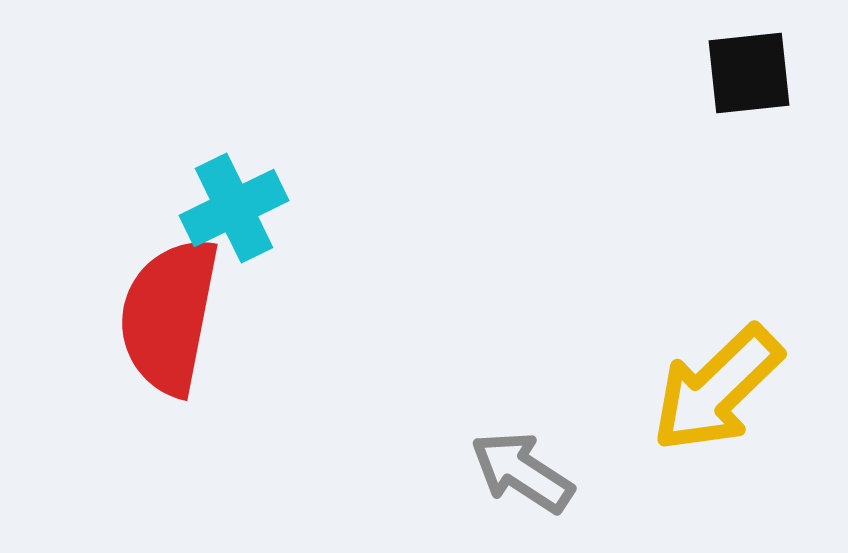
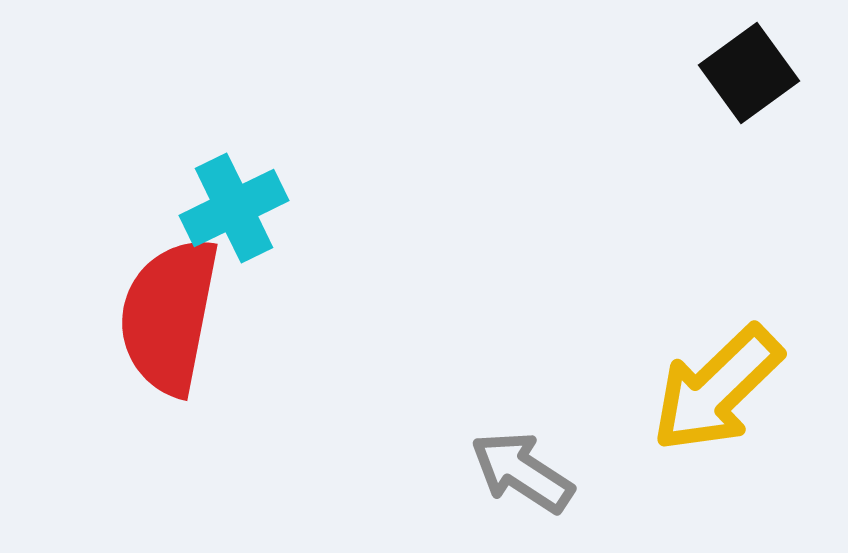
black square: rotated 30 degrees counterclockwise
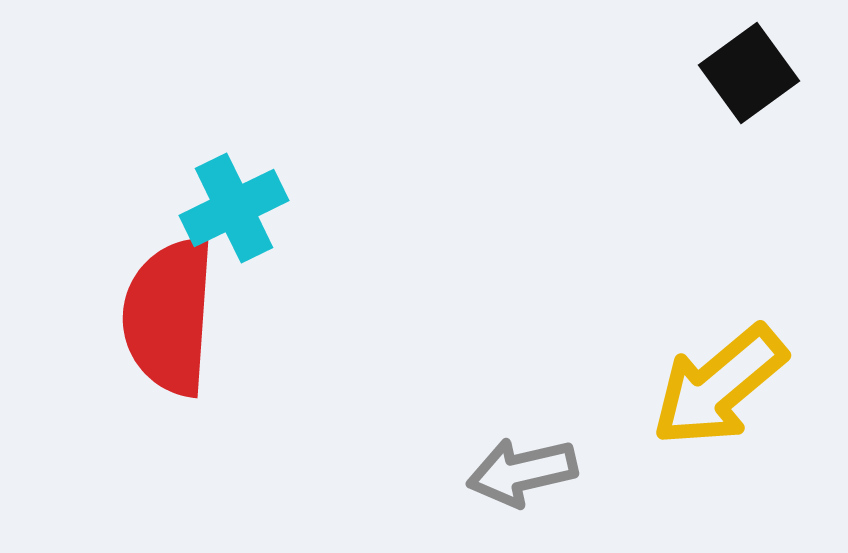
red semicircle: rotated 7 degrees counterclockwise
yellow arrow: moved 2 px right, 3 px up; rotated 4 degrees clockwise
gray arrow: rotated 46 degrees counterclockwise
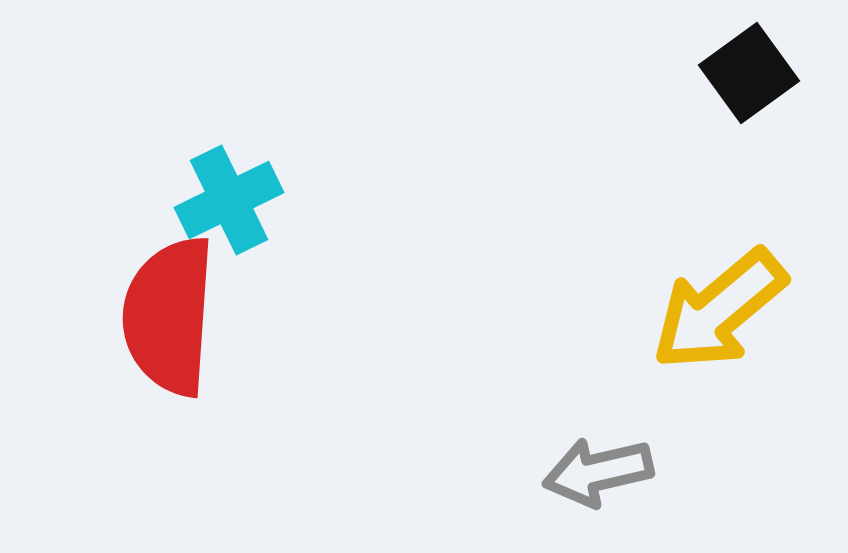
cyan cross: moved 5 px left, 8 px up
yellow arrow: moved 76 px up
gray arrow: moved 76 px right
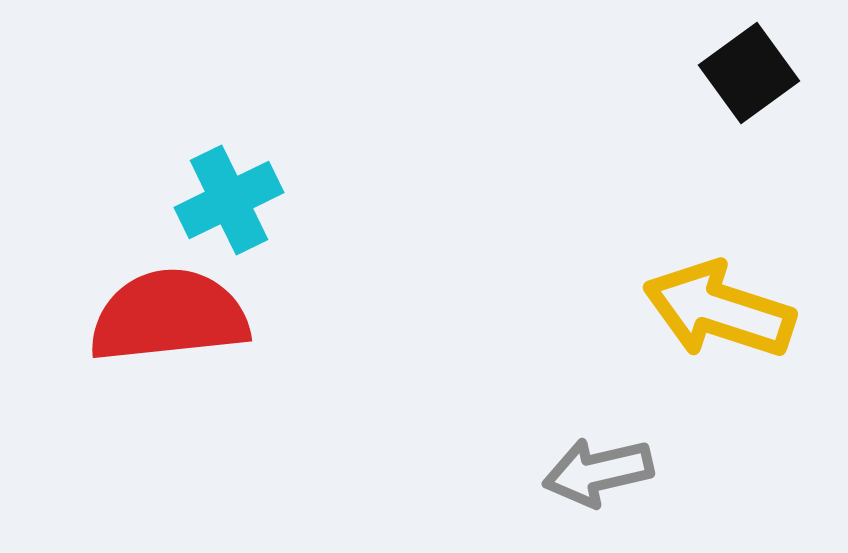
yellow arrow: rotated 58 degrees clockwise
red semicircle: rotated 80 degrees clockwise
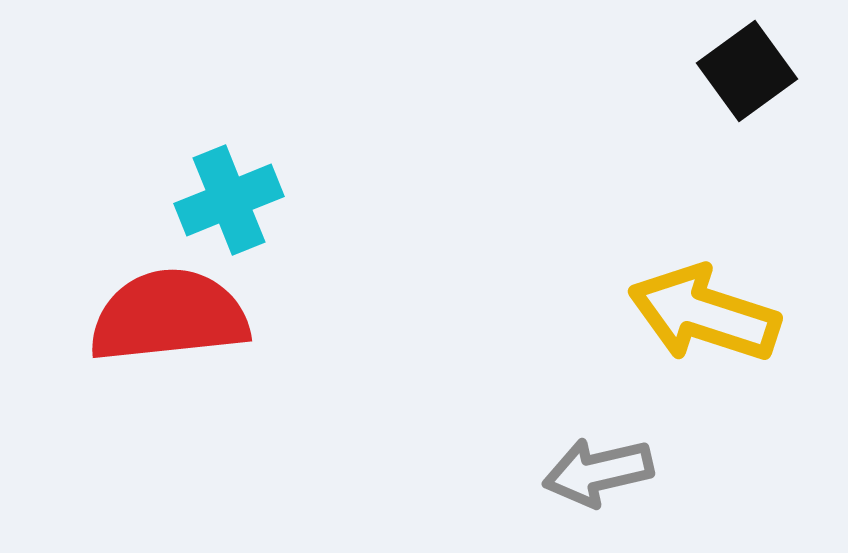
black square: moved 2 px left, 2 px up
cyan cross: rotated 4 degrees clockwise
yellow arrow: moved 15 px left, 4 px down
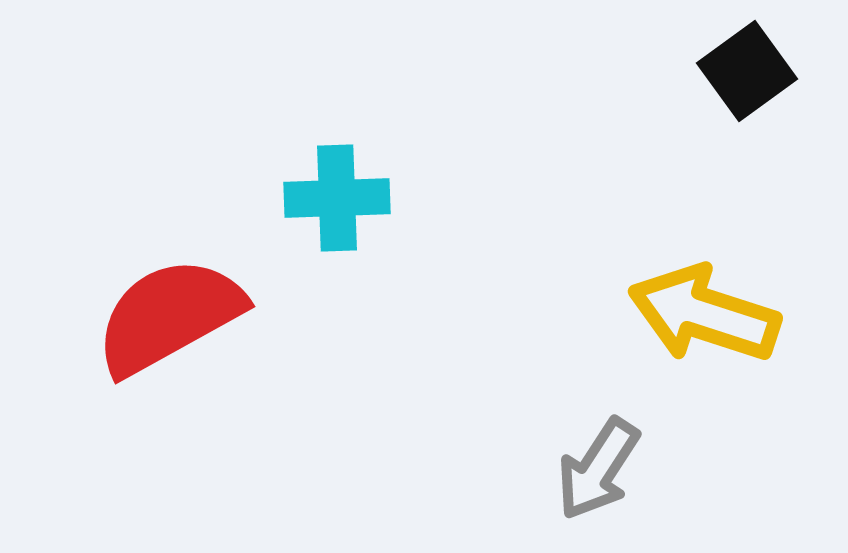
cyan cross: moved 108 px right, 2 px up; rotated 20 degrees clockwise
red semicircle: rotated 23 degrees counterclockwise
gray arrow: moved 3 px up; rotated 44 degrees counterclockwise
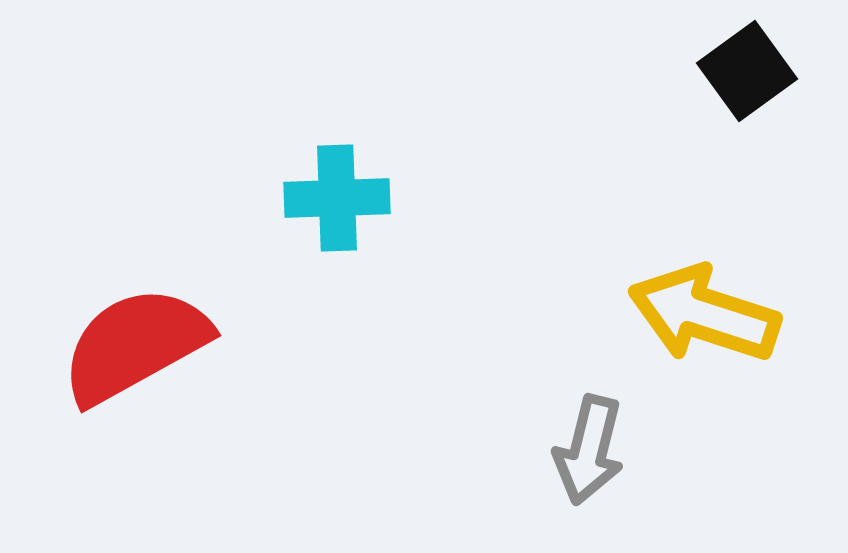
red semicircle: moved 34 px left, 29 px down
gray arrow: moved 9 px left, 19 px up; rotated 19 degrees counterclockwise
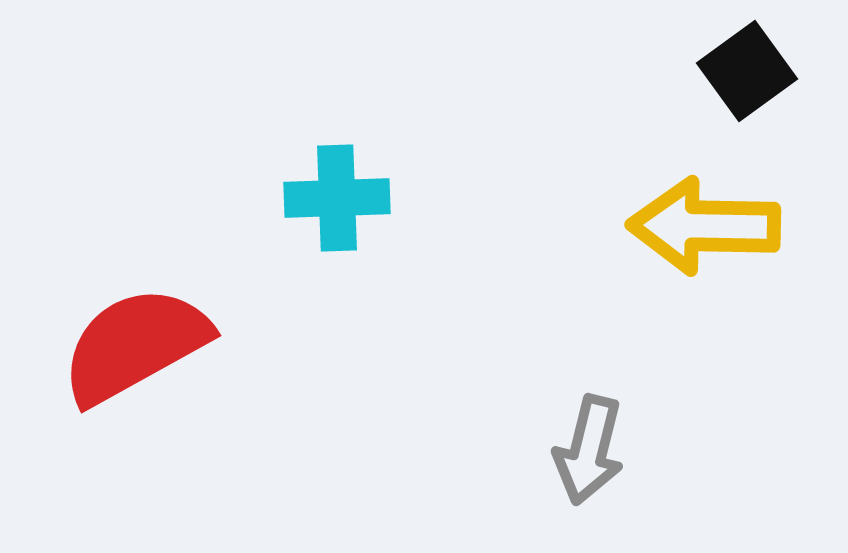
yellow arrow: moved 88 px up; rotated 17 degrees counterclockwise
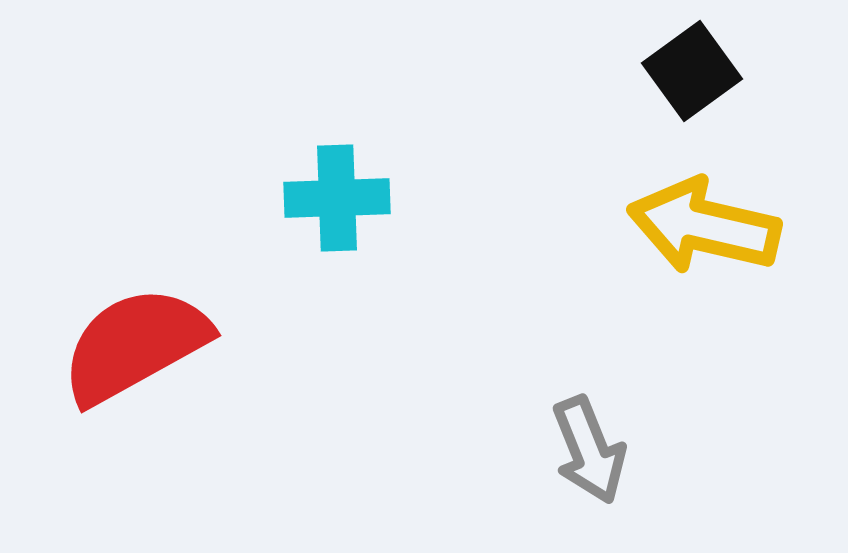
black square: moved 55 px left
yellow arrow: rotated 12 degrees clockwise
gray arrow: rotated 36 degrees counterclockwise
